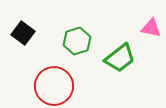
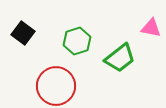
red circle: moved 2 px right
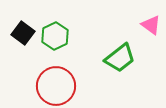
pink triangle: moved 3 px up; rotated 25 degrees clockwise
green hexagon: moved 22 px left, 5 px up; rotated 8 degrees counterclockwise
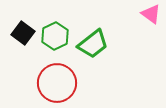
pink triangle: moved 11 px up
green trapezoid: moved 27 px left, 14 px up
red circle: moved 1 px right, 3 px up
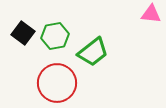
pink triangle: rotated 30 degrees counterclockwise
green hexagon: rotated 16 degrees clockwise
green trapezoid: moved 8 px down
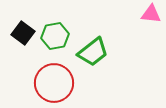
red circle: moved 3 px left
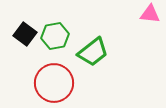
pink triangle: moved 1 px left
black square: moved 2 px right, 1 px down
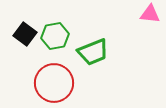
green trapezoid: rotated 16 degrees clockwise
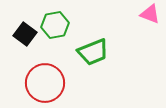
pink triangle: rotated 15 degrees clockwise
green hexagon: moved 11 px up
red circle: moved 9 px left
